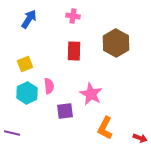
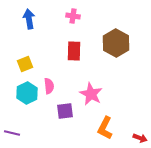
blue arrow: rotated 42 degrees counterclockwise
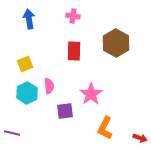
pink star: rotated 10 degrees clockwise
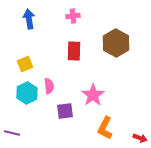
pink cross: rotated 16 degrees counterclockwise
pink star: moved 2 px right, 1 px down
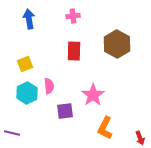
brown hexagon: moved 1 px right, 1 px down
red arrow: rotated 48 degrees clockwise
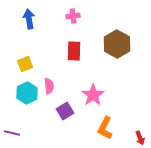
purple square: rotated 24 degrees counterclockwise
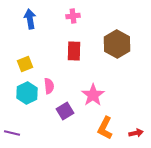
blue arrow: moved 1 px right
red arrow: moved 4 px left, 5 px up; rotated 80 degrees counterclockwise
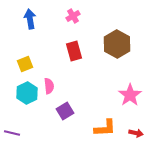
pink cross: rotated 24 degrees counterclockwise
red rectangle: rotated 18 degrees counterclockwise
pink star: moved 37 px right
orange L-shape: rotated 120 degrees counterclockwise
red arrow: rotated 24 degrees clockwise
